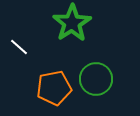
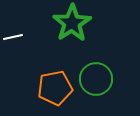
white line: moved 6 px left, 10 px up; rotated 54 degrees counterclockwise
orange pentagon: moved 1 px right
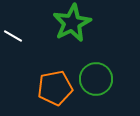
green star: rotated 6 degrees clockwise
white line: moved 1 px up; rotated 42 degrees clockwise
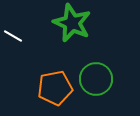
green star: rotated 21 degrees counterclockwise
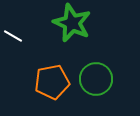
orange pentagon: moved 3 px left, 6 px up
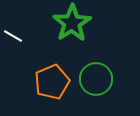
green star: rotated 15 degrees clockwise
orange pentagon: rotated 12 degrees counterclockwise
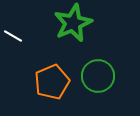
green star: moved 1 px right; rotated 9 degrees clockwise
green circle: moved 2 px right, 3 px up
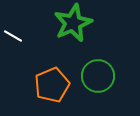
orange pentagon: moved 3 px down
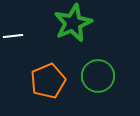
white line: rotated 36 degrees counterclockwise
orange pentagon: moved 4 px left, 4 px up
